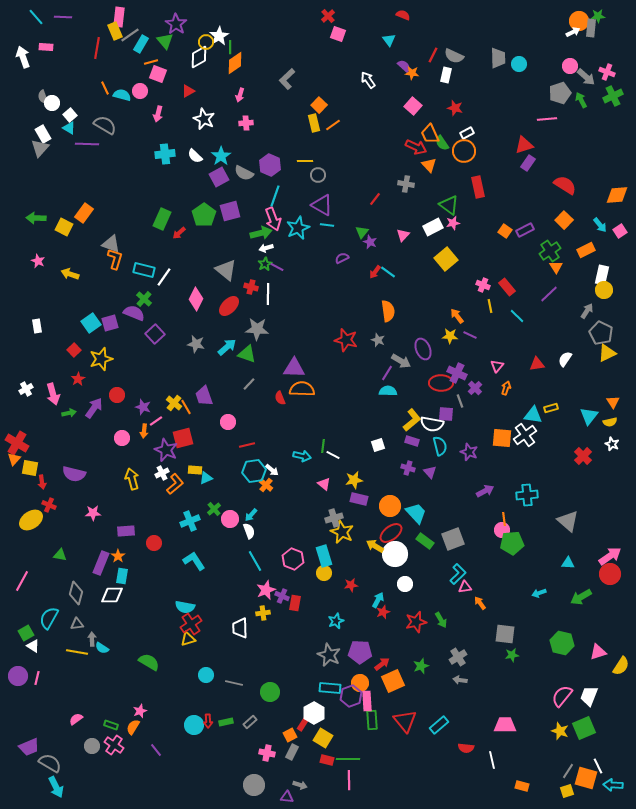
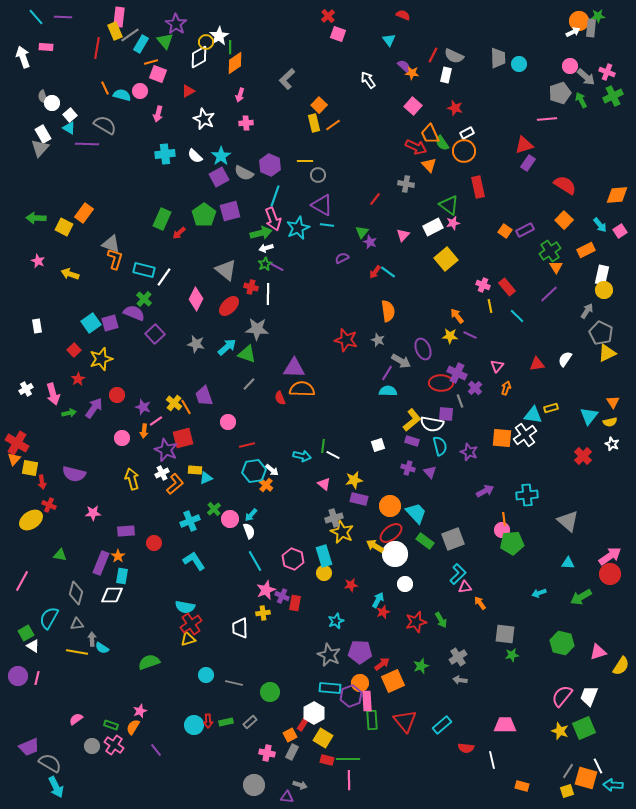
green semicircle at (149, 662): rotated 50 degrees counterclockwise
cyan rectangle at (439, 725): moved 3 px right
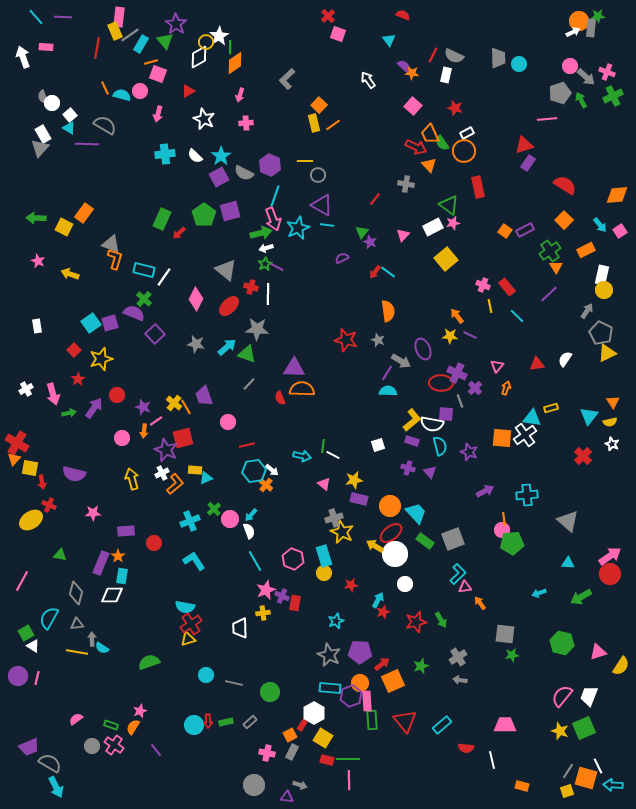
cyan triangle at (533, 415): moved 1 px left, 3 px down
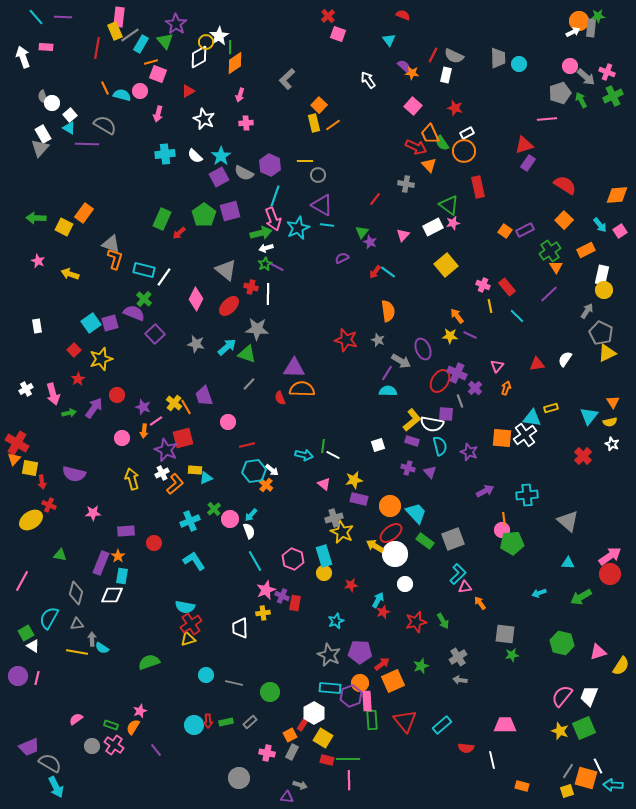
yellow square at (446, 259): moved 6 px down
red ellipse at (441, 383): moved 1 px left, 2 px up; rotated 60 degrees counterclockwise
cyan arrow at (302, 456): moved 2 px right, 1 px up
green arrow at (441, 620): moved 2 px right, 1 px down
gray circle at (254, 785): moved 15 px left, 7 px up
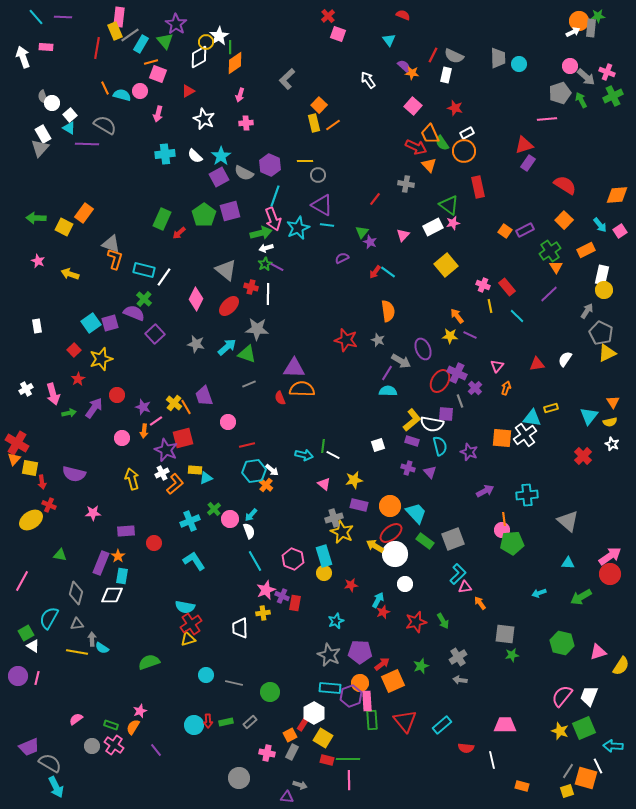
gray line at (249, 384): rotated 24 degrees clockwise
purple rectangle at (359, 499): moved 6 px down
cyan arrow at (613, 785): moved 39 px up
